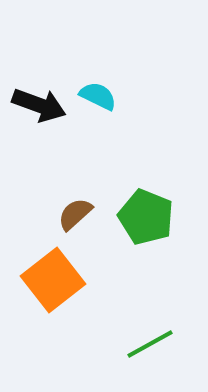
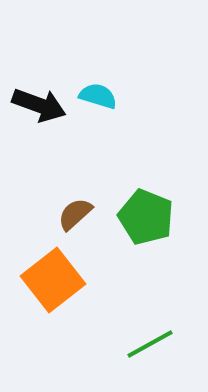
cyan semicircle: rotated 9 degrees counterclockwise
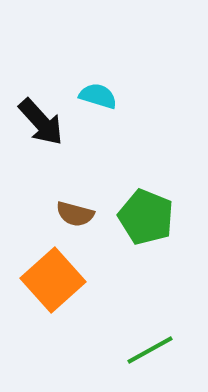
black arrow: moved 2 px right, 17 px down; rotated 28 degrees clockwise
brown semicircle: rotated 123 degrees counterclockwise
orange square: rotated 4 degrees counterclockwise
green line: moved 6 px down
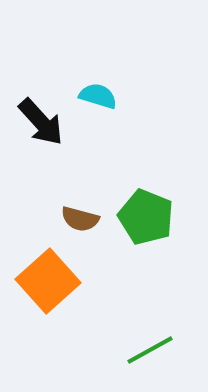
brown semicircle: moved 5 px right, 5 px down
orange square: moved 5 px left, 1 px down
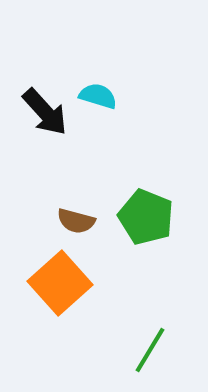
black arrow: moved 4 px right, 10 px up
brown semicircle: moved 4 px left, 2 px down
orange square: moved 12 px right, 2 px down
green line: rotated 30 degrees counterclockwise
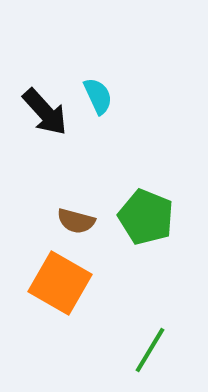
cyan semicircle: rotated 48 degrees clockwise
orange square: rotated 18 degrees counterclockwise
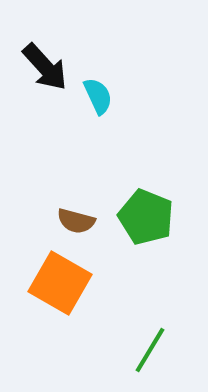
black arrow: moved 45 px up
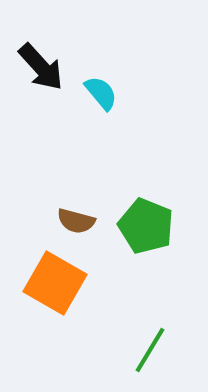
black arrow: moved 4 px left
cyan semicircle: moved 3 px right, 3 px up; rotated 15 degrees counterclockwise
green pentagon: moved 9 px down
orange square: moved 5 px left
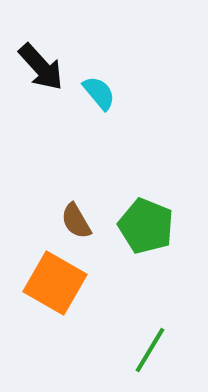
cyan semicircle: moved 2 px left
brown semicircle: rotated 45 degrees clockwise
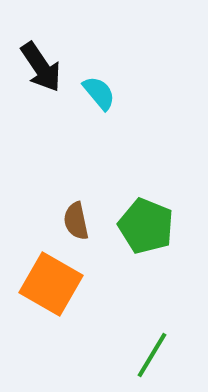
black arrow: rotated 8 degrees clockwise
brown semicircle: rotated 18 degrees clockwise
orange square: moved 4 px left, 1 px down
green line: moved 2 px right, 5 px down
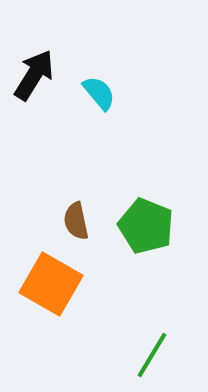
black arrow: moved 7 px left, 8 px down; rotated 114 degrees counterclockwise
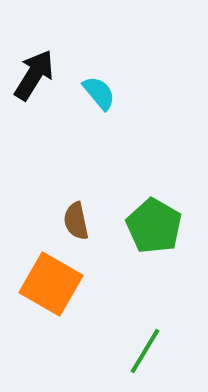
green pentagon: moved 8 px right; rotated 8 degrees clockwise
green line: moved 7 px left, 4 px up
